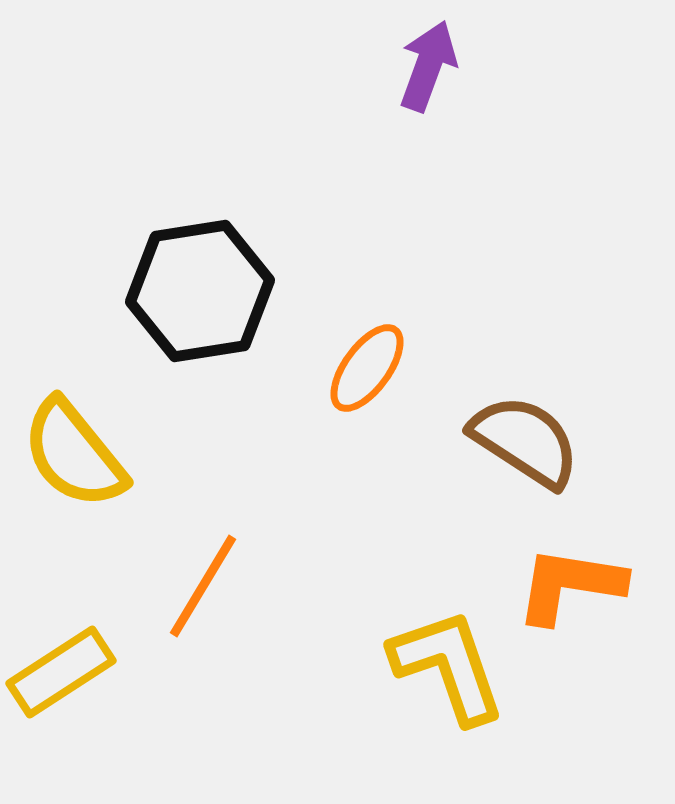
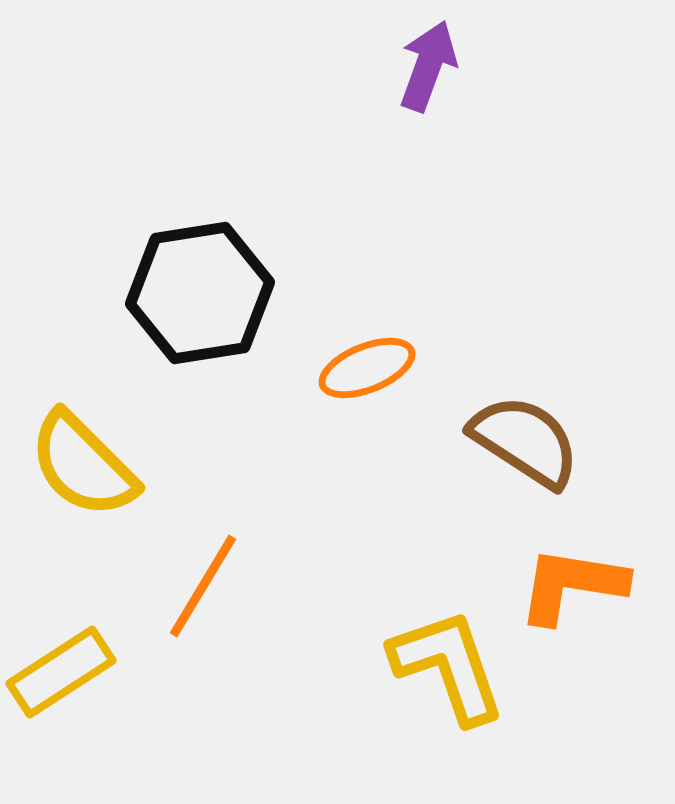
black hexagon: moved 2 px down
orange ellipse: rotated 32 degrees clockwise
yellow semicircle: moved 9 px right, 11 px down; rotated 6 degrees counterclockwise
orange L-shape: moved 2 px right
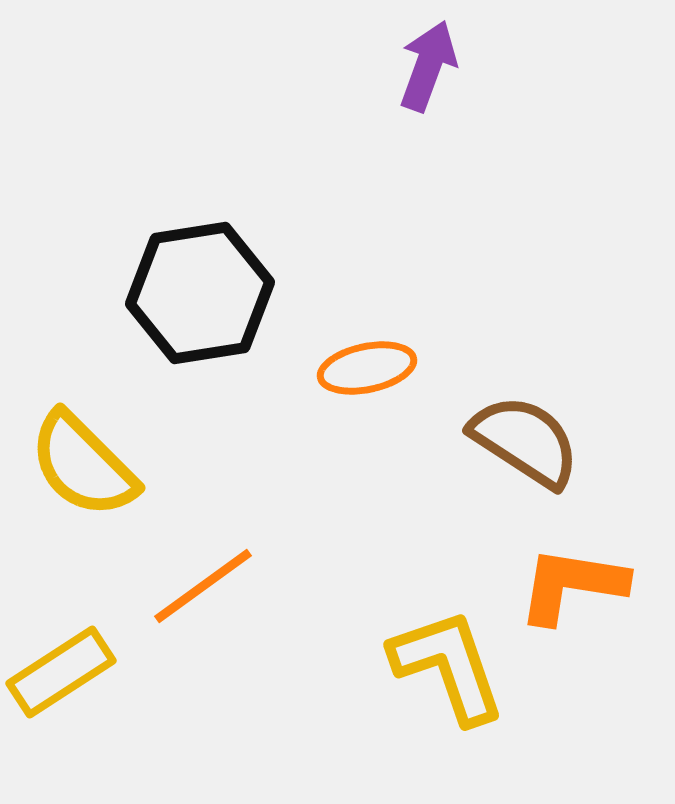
orange ellipse: rotated 10 degrees clockwise
orange line: rotated 23 degrees clockwise
